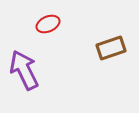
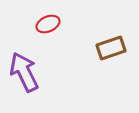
purple arrow: moved 2 px down
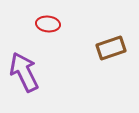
red ellipse: rotated 30 degrees clockwise
